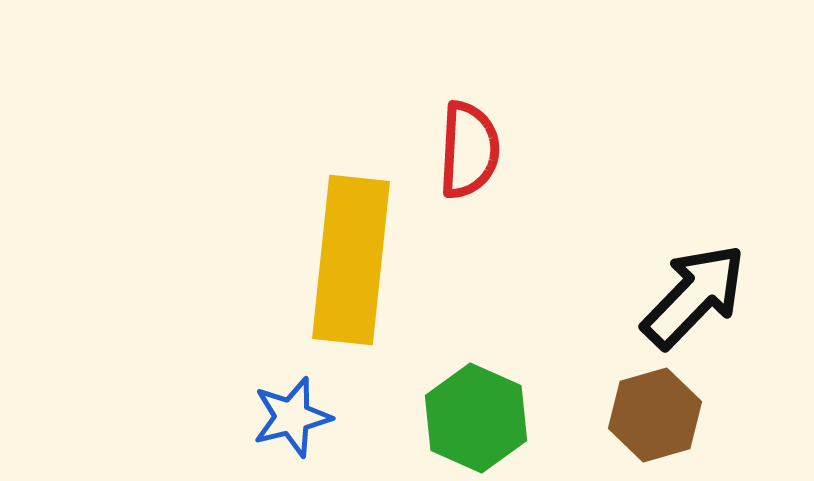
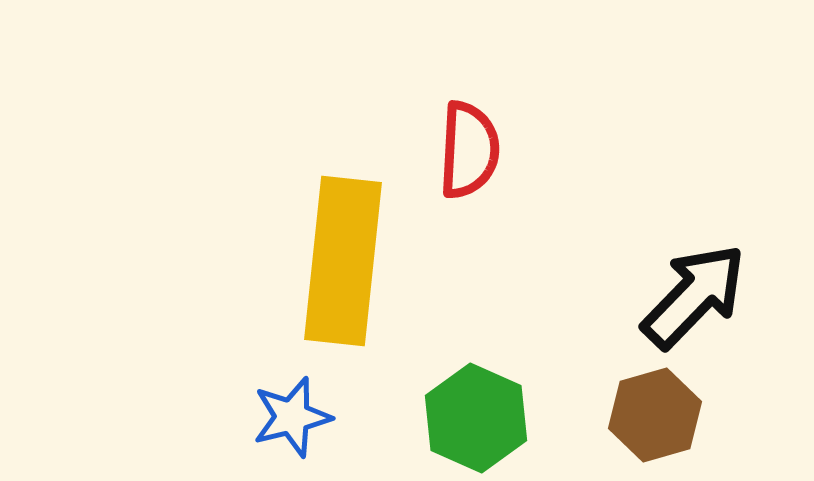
yellow rectangle: moved 8 px left, 1 px down
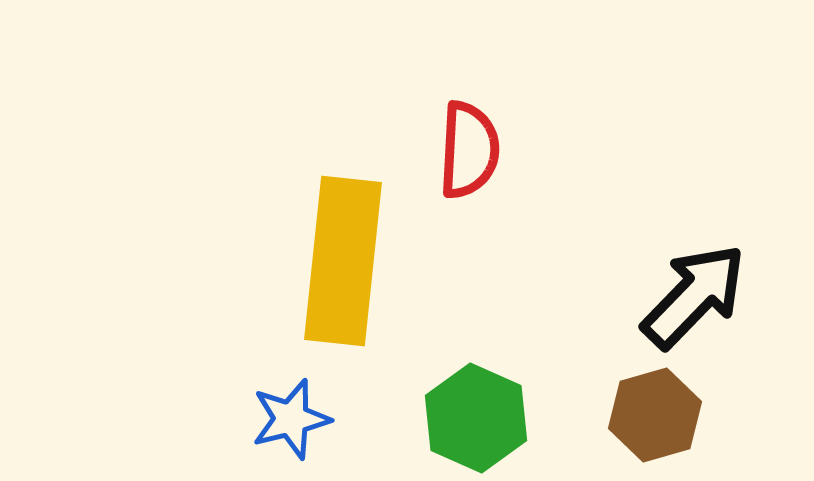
blue star: moved 1 px left, 2 px down
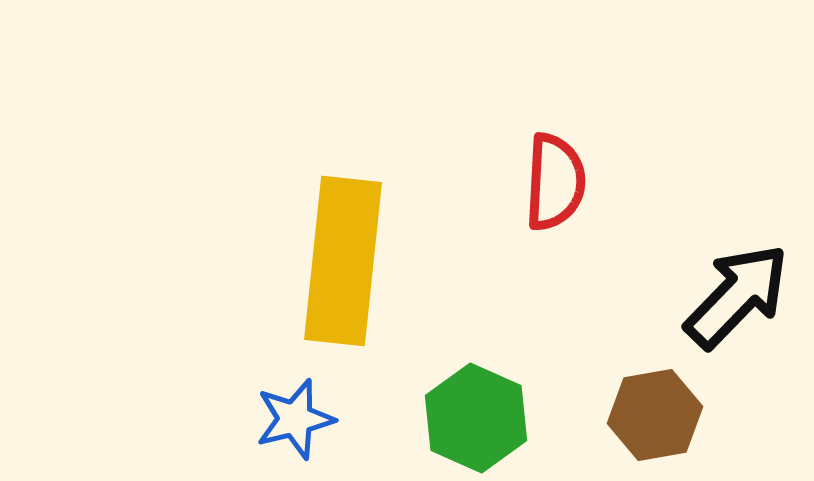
red semicircle: moved 86 px right, 32 px down
black arrow: moved 43 px right
brown hexagon: rotated 6 degrees clockwise
blue star: moved 4 px right
